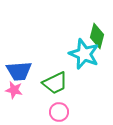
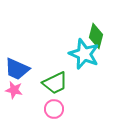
green diamond: moved 1 px left
blue trapezoid: moved 2 px left, 2 px up; rotated 28 degrees clockwise
pink circle: moved 5 px left, 3 px up
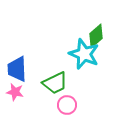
green diamond: rotated 35 degrees clockwise
blue trapezoid: rotated 64 degrees clockwise
pink star: moved 1 px right, 2 px down
pink circle: moved 13 px right, 4 px up
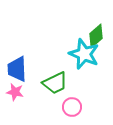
pink circle: moved 5 px right, 2 px down
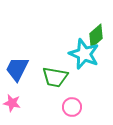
blue trapezoid: rotated 28 degrees clockwise
green trapezoid: moved 6 px up; rotated 36 degrees clockwise
pink star: moved 3 px left, 11 px down
